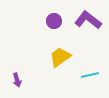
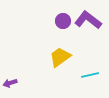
purple circle: moved 9 px right
purple arrow: moved 7 px left, 3 px down; rotated 88 degrees clockwise
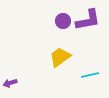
purple L-shape: rotated 132 degrees clockwise
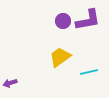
cyan line: moved 1 px left, 3 px up
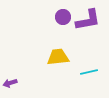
purple circle: moved 4 px up
yellow trapezoid: moved 2 px left; rotated 30 degrees clockwise
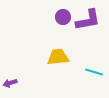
cyan line: moved 5 px right; rotated 30 degrees clockwise
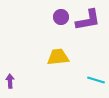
purple circle: moved 2 px left
cyan line: moved 2 px right, 8 px down
purple arrow: moved 2 px up; rotated 104 degrees clockwise
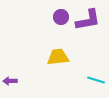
purple arrow: rotated 88 degrees counterclockwise
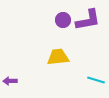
purple circle: moved 2 px right, 3 px down
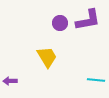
purple circle: moved 3 px left, 3 px down
yellow trapezoid: moved 11 px left; rotated 65 degrees clockwise
cyan line: rotated 12 degrees counterclockwise
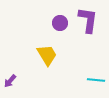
purple L-shape: rotated 72 degrees counterclockwise
yellow trapezoid: moved 2 px up
purple arrow: rotated 48 degrees counterclockwise
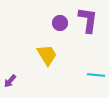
cyan line: moved 5 px up
